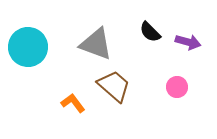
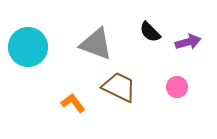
purple arrow: rotated 30 degrees counterclockwise
brown trapezoid: moved 5 px right, 1 px down; rotated 15 degrees counterclockwise
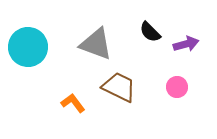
purple arrow: moved 2 px left, 2 px down
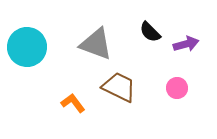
cyan circle: moved 1 px left
pink circle: moved 1 px down
